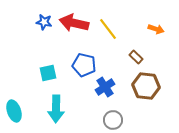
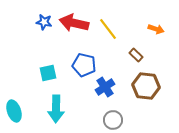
brown rectangle: moved 2 px up
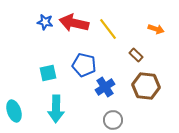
blue star: moved 1 px right
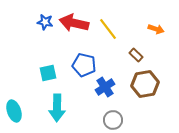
brown hexagon: moved 1 px left, 2 px up; rotated 16 degrees counterclockwise
cyan arrow: moved 1 px right, 1 px up
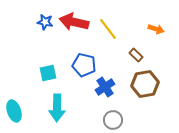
red arrow: moved 1 px up
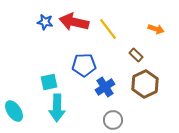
blue pentagon: rotated 15 degrees counterclockwise
cyan square: moved 1 px right, 9 px down
brown hexagon: rotated 16 degrees counterclockwise
cyan ellipse: rotated 15 degrees counterclockwise
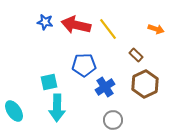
red arrow: moved 2 px right, 3 px down
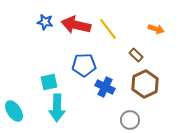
blue cross: rotated 30 degrees counterclockwise
gray circle: moved 17 px right
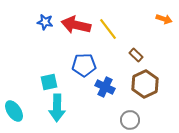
orange arrow: moved 8 px right, 10 px up
